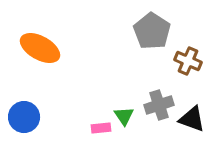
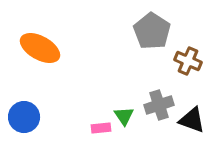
black triangle: moved 1 px down
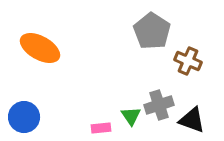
green triangle: moved 7 px right
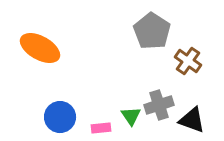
brown cross: rotated 12 degrees clockwise
blue circle: moved 36 px right
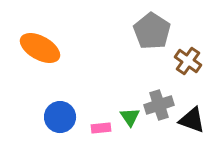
green triangle: moved 1 px left, 1 px down
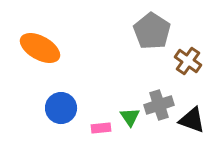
blue circle: moved 1 px right, 9 px up
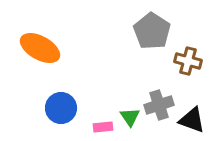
brown cross: rotated 20 degrees counterclockwise
pink rectangle: moved 2 px right, 1 px up
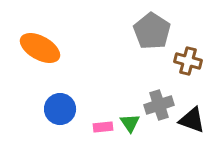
blue circle: moved 1 px left, 1 px down
green triangle: moved 6 px down
